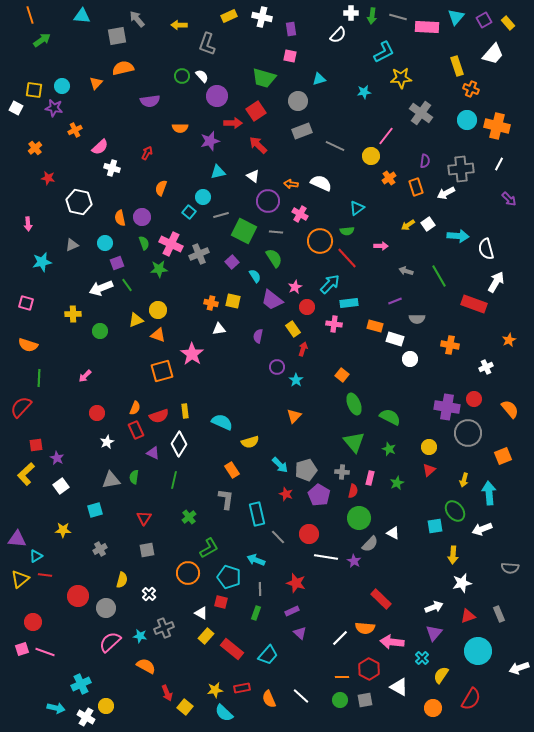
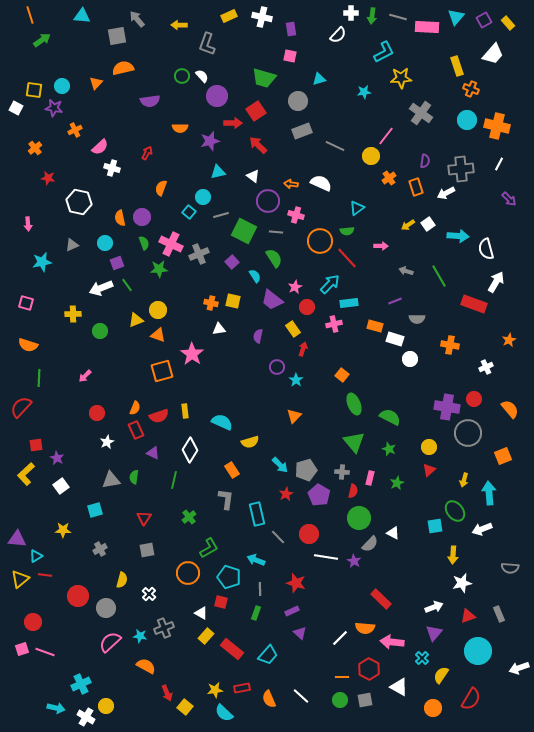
pink cross at (300, 214): moved 4 px left, 1 px down; rotated 14 degrees counterclockwise
pink cross at (334, 324): rotated 21 degrees counterclockwise
white diamond at (179, 444): moved 11 px right, 6 px down
red star at (286, 494): rotated 24 degrees clockwise
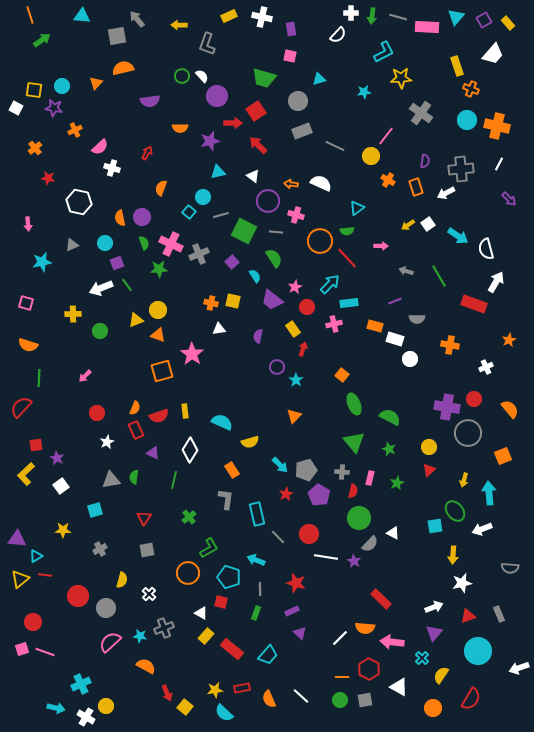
orange cross at (389, 178): moved 1 px left, 2 px down; rotated 24 degrees counterclockwise
cyan arrow at (458, 236): rotated 30 degrees clockwise
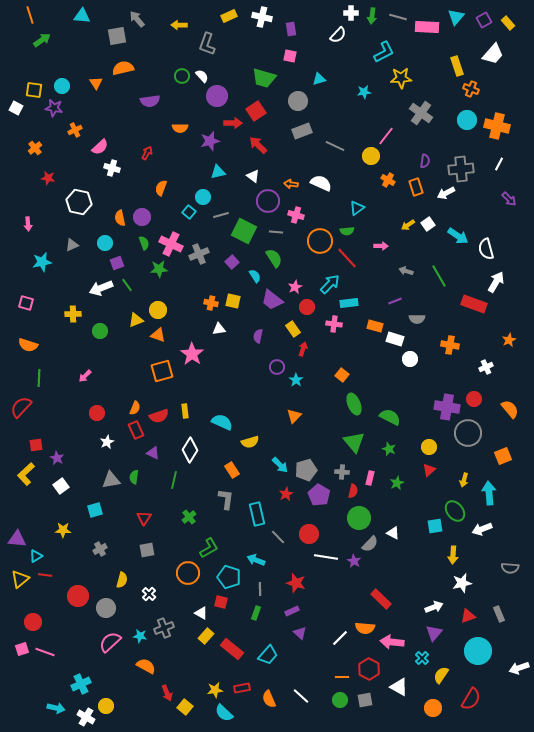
orange triangle at (96, 83): rotated 16 degrees counterclockwise
pink cross at (334, 324): rotated 21 degrees clockwise
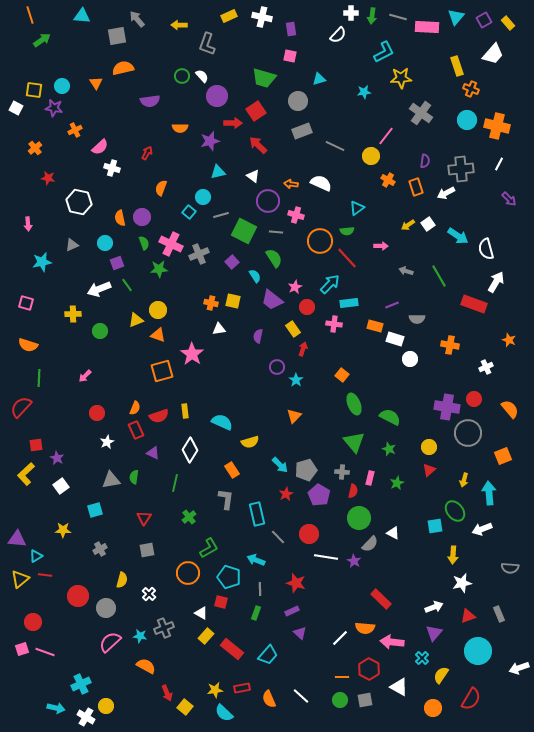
white arrow at (101, 288): moved 2 px left, 1 px down
purple line at (395, 301): moved 3 px left, 4 px down
orange star at (509, 340): rotated 24 degrees counterclockwise
green line at (174, 480): moved 1 px right, 3 px down
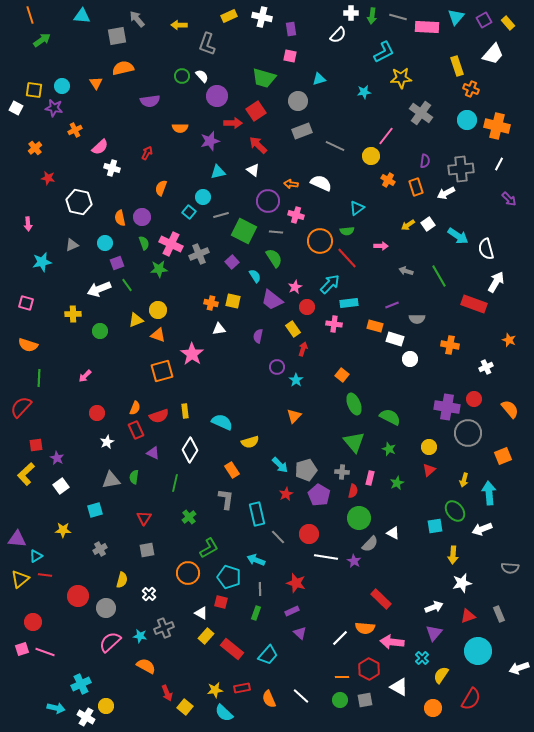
white triangle at (253, 176): moved 6 px up
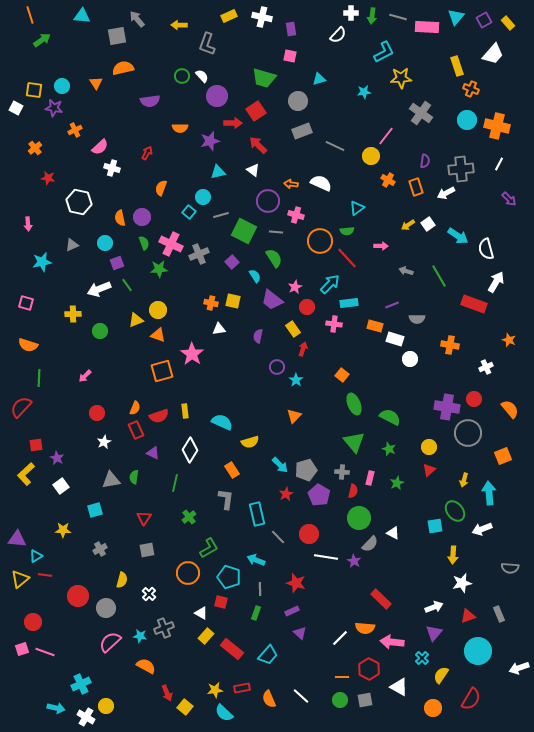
white star at (107, 442): moved 3 px left
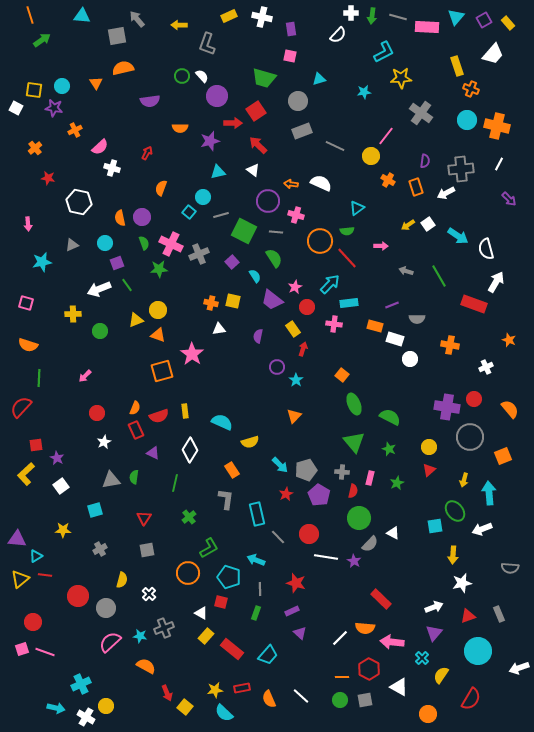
gray circle at (468, 433): moved 2 px right, 4 px down
orange circle at (433, 708): moved 5 px left, 6 px down
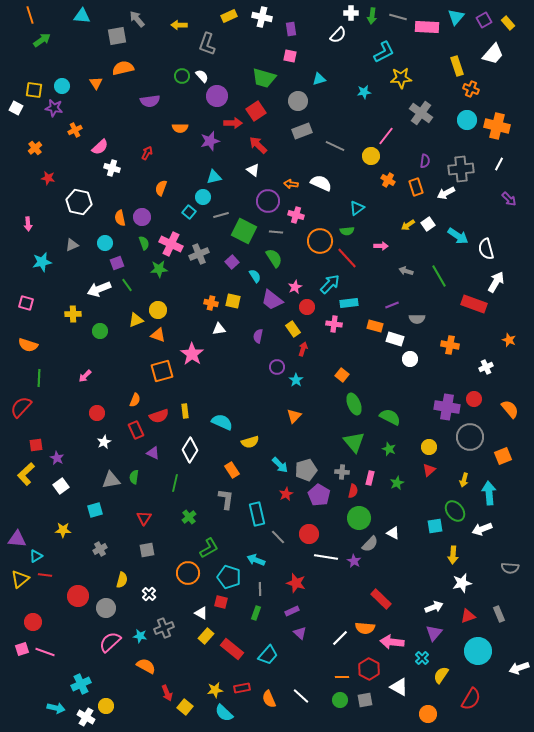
cyan triangle at (218, 172): moved 4 px left, 5 px down
orange semicircle at (135, 408): moved 8 px up
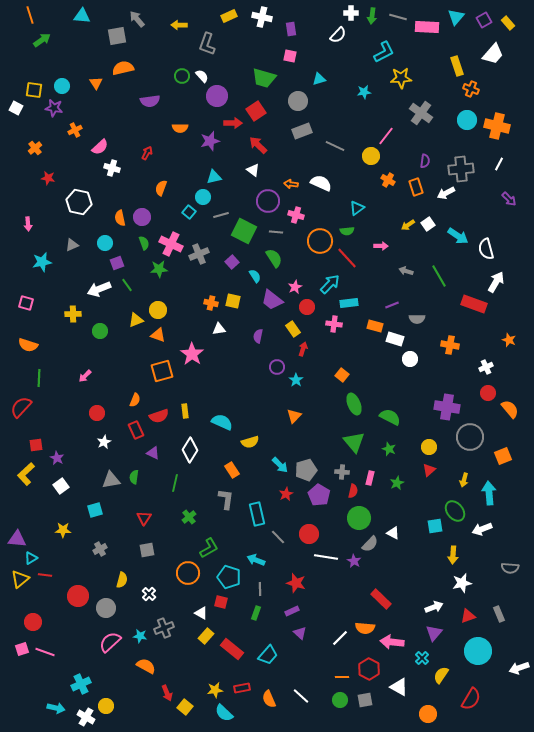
red circle at (474, 399): moved 14 px right, 6 px up
cyan triangle at (36, 556): moved 5 px left, 2 px down
